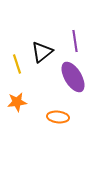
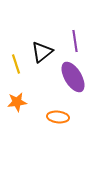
yellow line: moved 1 px left
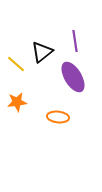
yellow line: rotated 30 degrees counterclockwise
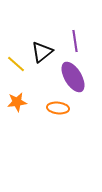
orange ellipse: moved 9 px up
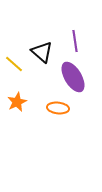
black triangle: rotated 40 degrees counterclockwise
yellow line: moved 2 px left
orange star: rotated 18 degrees counterclockwise
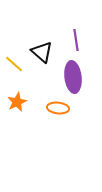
purple line: moved 1 px right, 1 px up
purple ellipse: rotated 24 degrees clockwise
